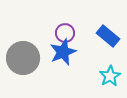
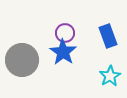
blue rectangle: rotated 30 degrees clockwise
blue star: rotated 16 degrees counterclockwise
gray circle: moved 1 px left, 2 px down
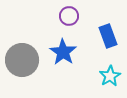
purple circle: moved 4 px right, 17 px up
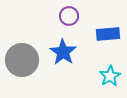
blue rectangle: moved 2 px up; rotated 75 degrees counterclockwise
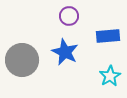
blue rectangle: moved 2 px down
blue star: moved 2 px right; rotated 8 degrees counterclockwise
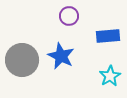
blue star: moved 4 px left, 4 px down
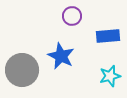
purple circle: moved 3 px right
gray circle: moved 10 px down
cyan star: rotated 15 degrees clockwise
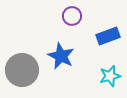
blue rectangle: rotated 15 degrees counterclockwise
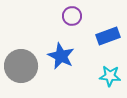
gray circle: moved 1 px left, 4 px up
cyan star: rotated 20 degrees clockwise
